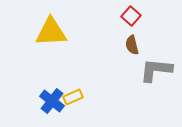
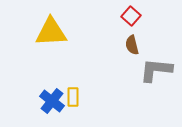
yellow rectangle: rotated 66 degrees counterclockwise
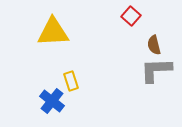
yellow triangle: moved 2 px right
brown semicircle: moved 22 px right
gray L-shape: rotated 8 degrees counterclockwise
yellow rectangle: moved 2 px left, 16 px up; rotated 18 degrees counterclockwise
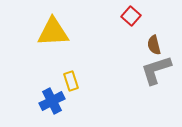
gray L-shape: rotated 16 degrees counterclockwise
blue cross: rotated 25 degrees clockwise
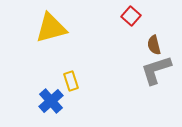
yellow triangle: moved 2 px left, 4 px up; rotated 12 degrees counterclockwise
blue cross: moved 1 px left; rotated 15 degrees counterclockwise
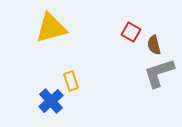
red square: moved 16 px down; rotated 12 degrees counterclockwise
gray L-shape: moved 3 px right, 3 px down
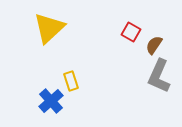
yellow triangle: moved 2 px left; rotated 28 degrees counterclockwise
brown semicircle: rotated 48 degrees clockwise
gray L-shape: moved 3 px down; rotated 48 degrees counterclockwise
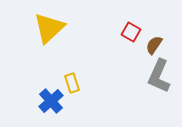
yellow rectangle: moved 1 px right, 2 px down
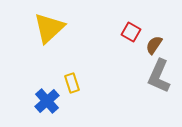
blue cross: moved 4 px left
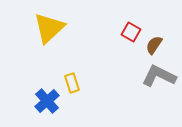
gray L-shape: rotated 92 degrees clockwise
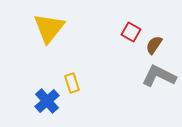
yellow triangle: rotated 8 degrees counterclockwise
